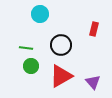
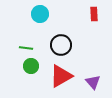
red rectangle: moved 15 px up; rotated 16 degrees counterclockwise
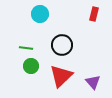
red rectangle: rotated 16 degrees clockwise
black circle: moved 1 px right
red triangle: rotated 15 degrees counterclockwise
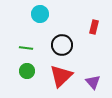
red rectangle: moved 13 px down
green circle: moved 4 px left, 5 px down
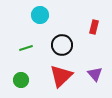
cyan circle: moved 1 px down
green line: rotated 24 degrees counterclockwise
green circle: moved 6 px left, 9 px down
purple triangle: moved 2 px right, 8 px up
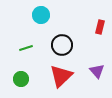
cyan circle: moved 1 px right
red rectangle: moved 6 px right
purple triangle: moved 2 px right, 3 px up
green circle: moved 1 px up
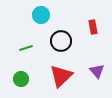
red rectangle: moved 7 px left; rotated 24 degrees counterclockwise
black circle: moved 1 px left, 4 px up
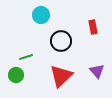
green line: moved 9 px down
green circle: moved 5 px left, 4 px up
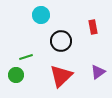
purple triangle: moved 1 px right, 1 px down; rotated 35 degrees clockwise
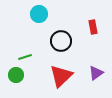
cyan circle: moved 2 px left, 1 px up
green line: moved 1 px left
purple triangle: moved 2 px left, 1 px down
